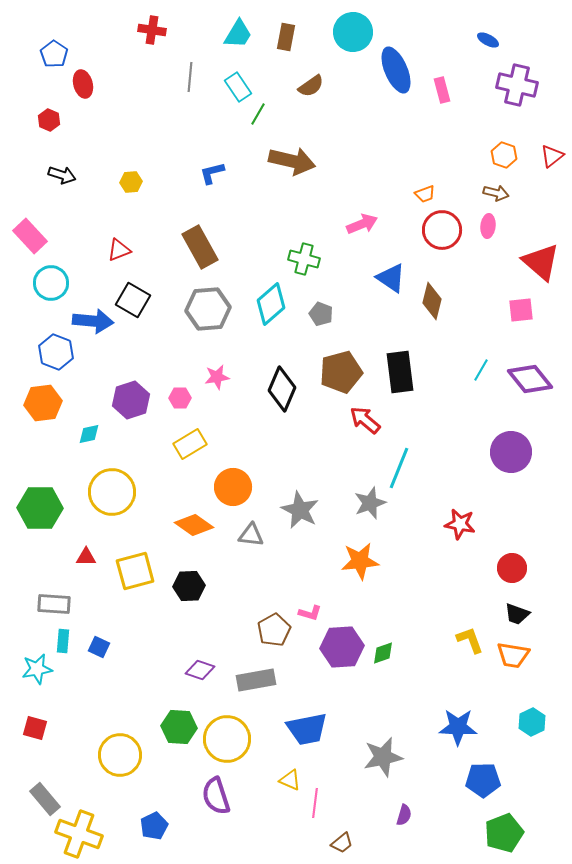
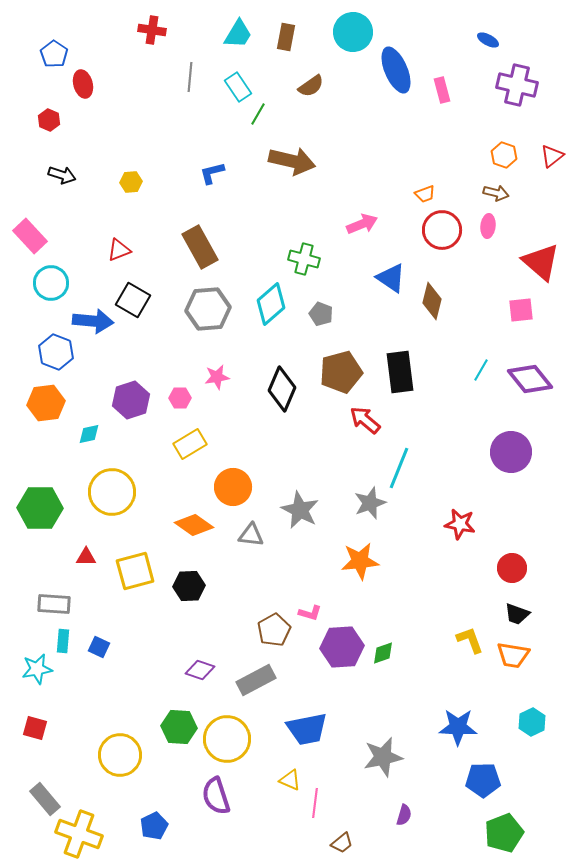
orange hexagon at (43, 403): moved 3 px right
gray rectangle at (256, 680): rotated 18 degrees counterclockwise
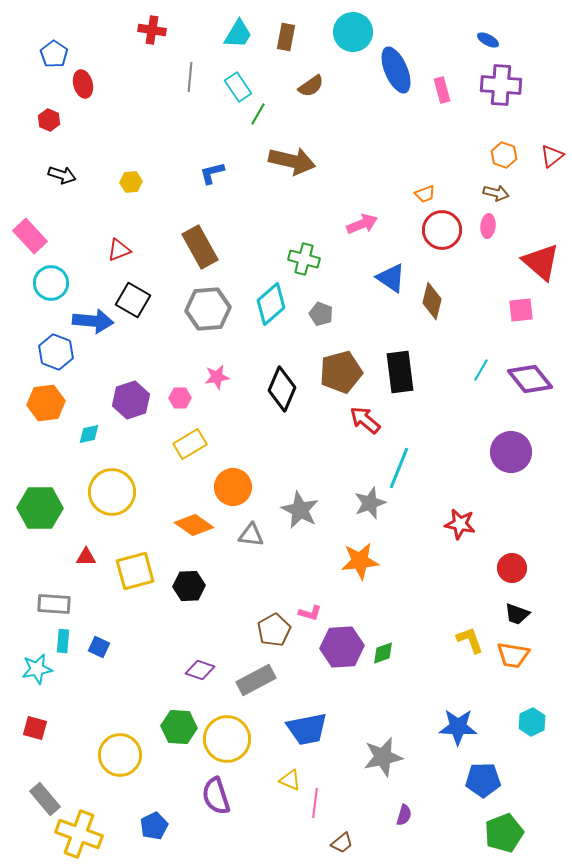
purple cross at (517, 85): moved 16 px left; rotated 9 degrees counterclockwise
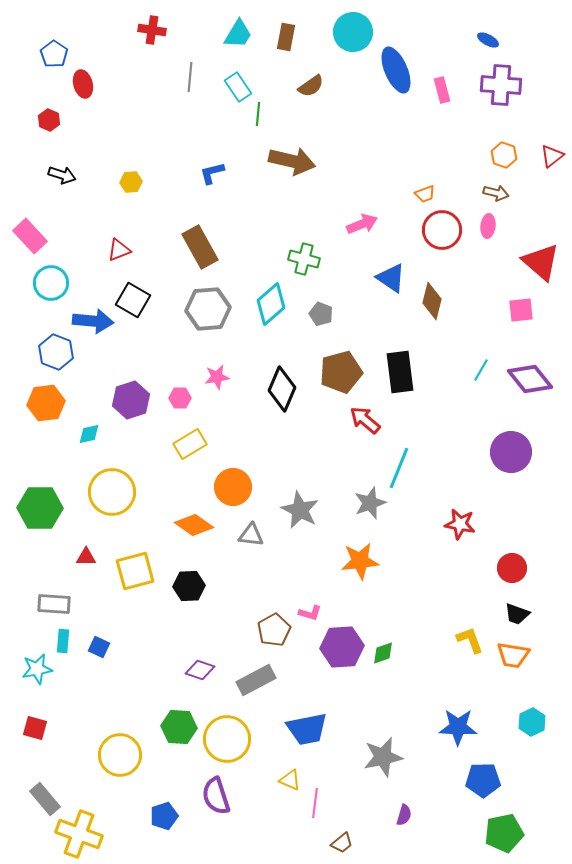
green line at (258, 114): rotated 25 degrees counterclockwise
blue pentagon at (154, 826): moved 10 px right, 10 px up; rotated 8 degrees clockwise
green pentagon at (504, 833): rotated 9 degrees clockwise
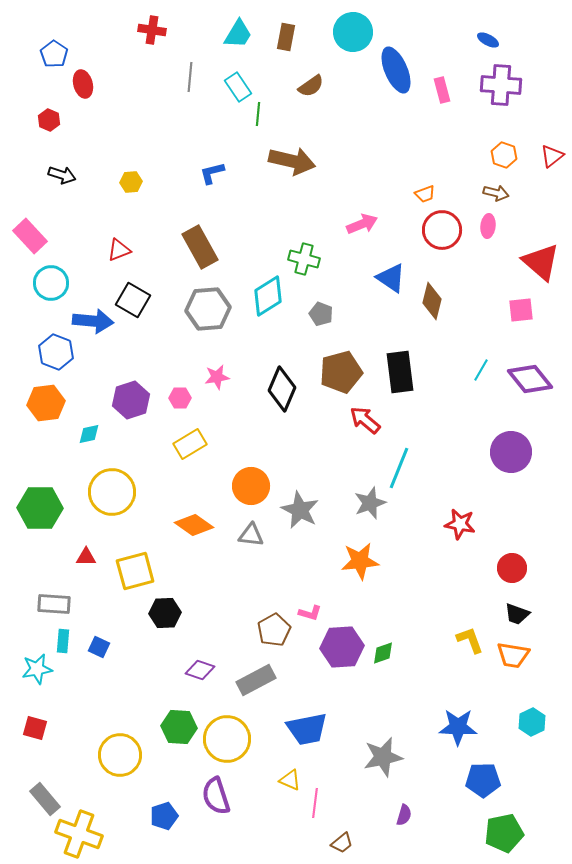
cyan diamond at (271, 304): moved 3 px left, 8 px up; rotated 9 degrees clockwise
orange circle at (233, 487): moved 18 px right, 1 px up
black hexagon at (189, 586): moved 24 px left, 27 px down
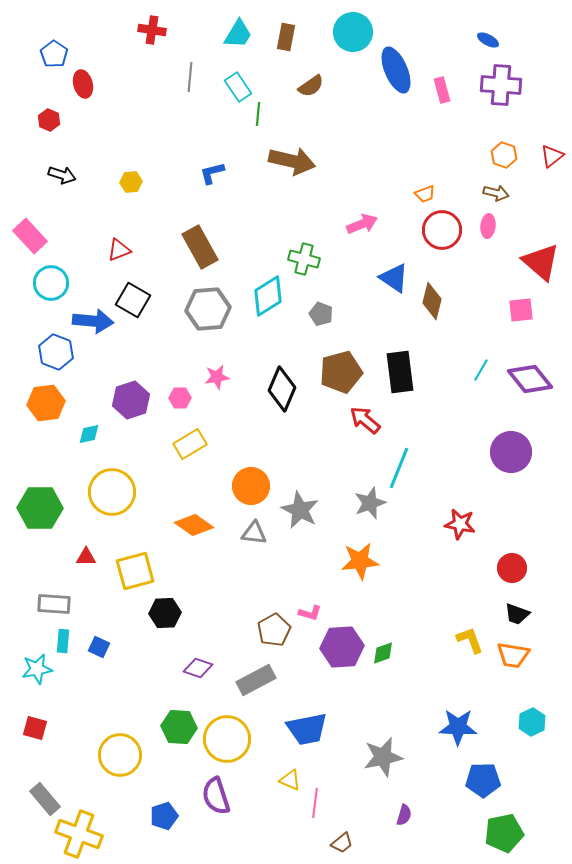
blue triangle at (391, 278): moved 3 px right
gray triangle at (251, 535): moved 3 px right, 2 px up
purple diamond at (200, 670): moved 2 px left, 2 px up
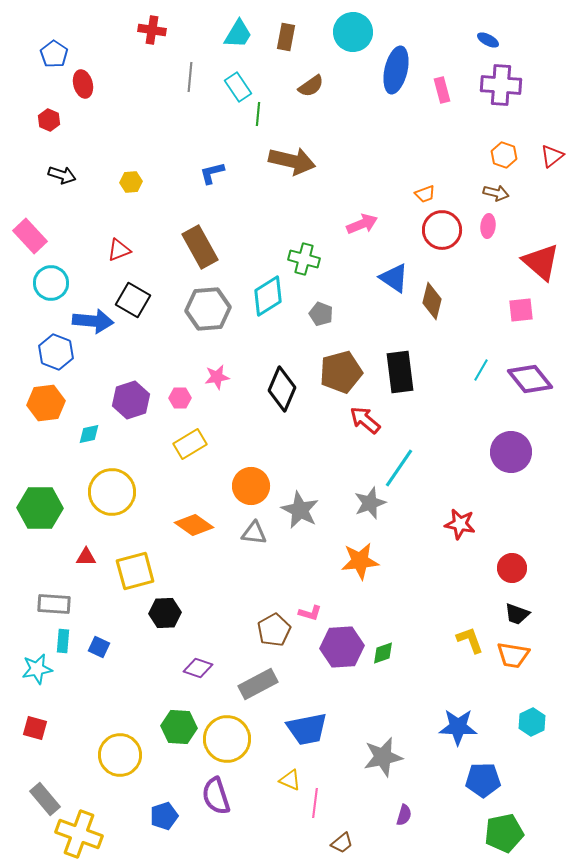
blue ellipse at (396, 70): rotated 36 degrees clockwise
cyan line at (399, 468): rotated 12 degrees clockwise
gray rectangle at (256, 680): moved 2 px right, 4 px down
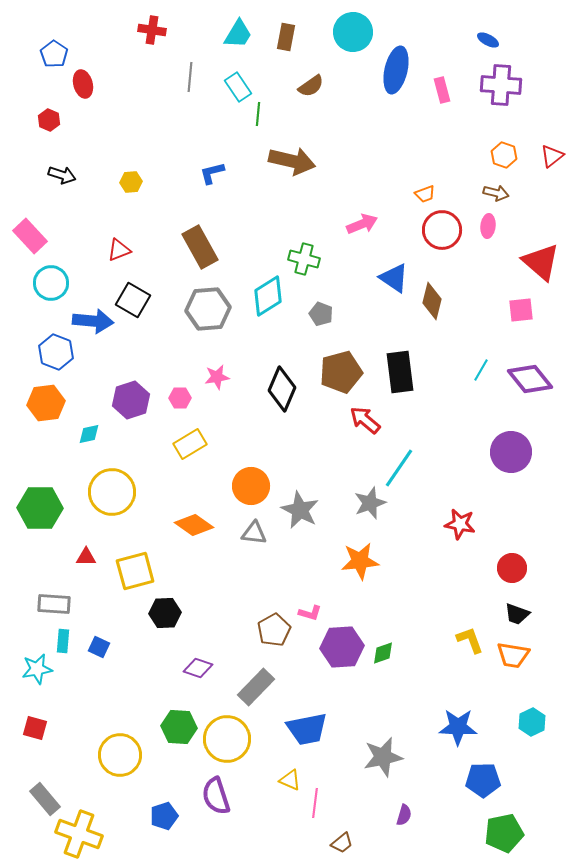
gray rectangle at (258, 684): moved 2 px left, 3 px down; rotated 18 degrees counterclockwise
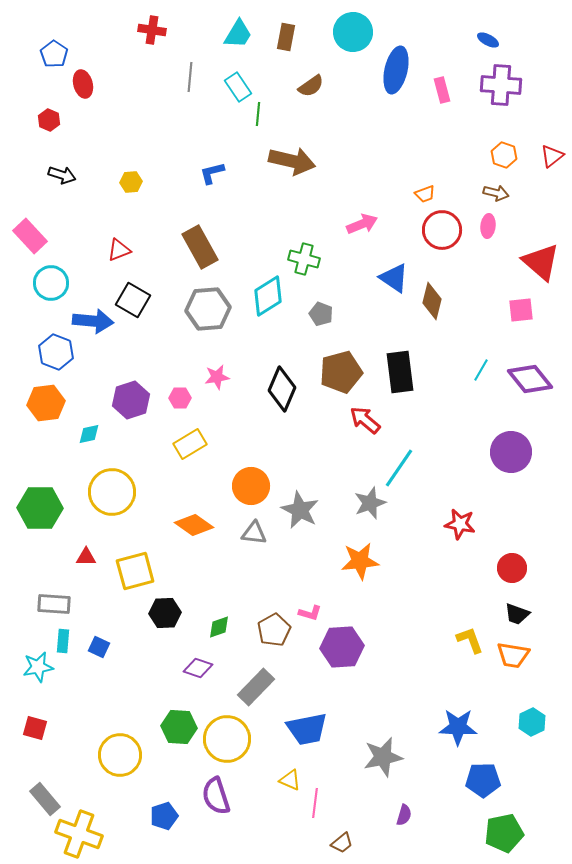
green diamond at (383, 653): moved 164 px left, 26 px up
cyan star at (37, 669): moved 1 px right, 2 px up
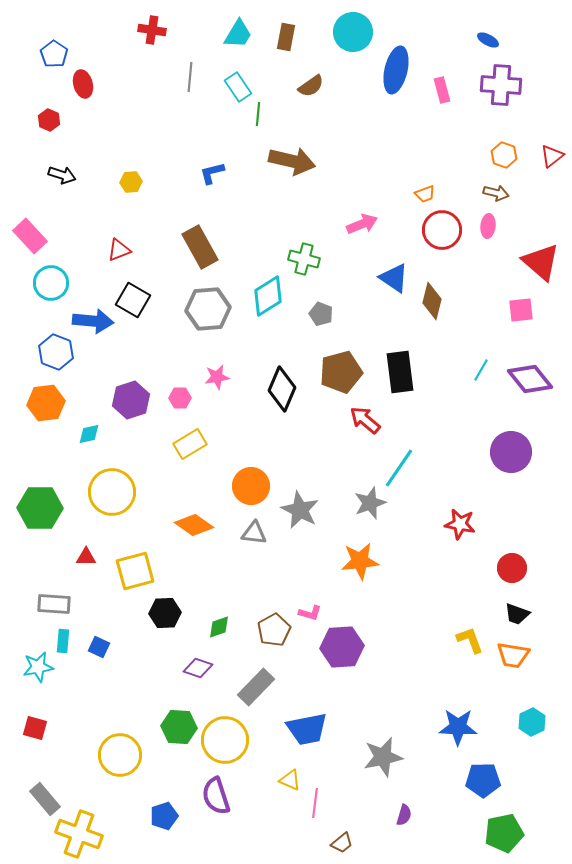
yellow circle at (227, 739): moved 2 px left, 1 px down
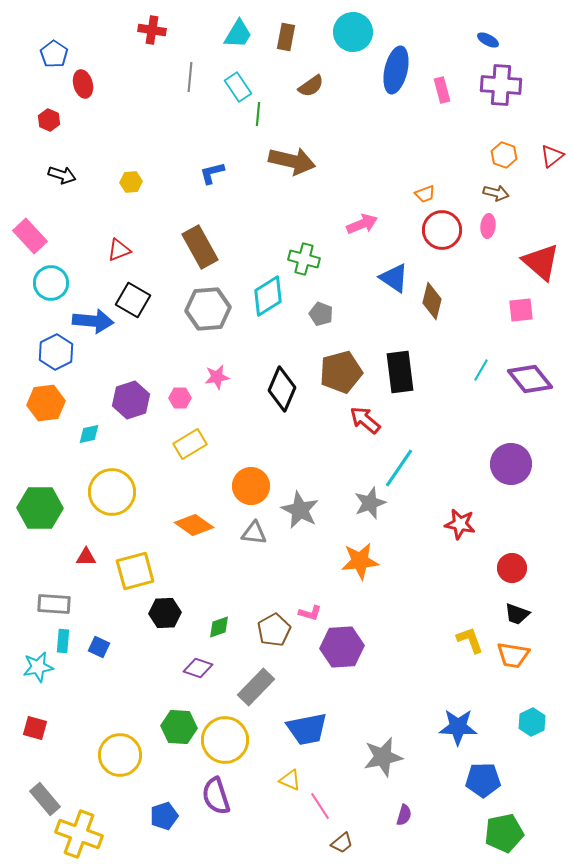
blue hexagon at (56, 352): rotated 12 degrees clockwise
purple circle at (511, 452): moved 12 px down
pink line at (315, 803): moved 5 px right, 3 px down; rotated 40 degrees counterclockwise
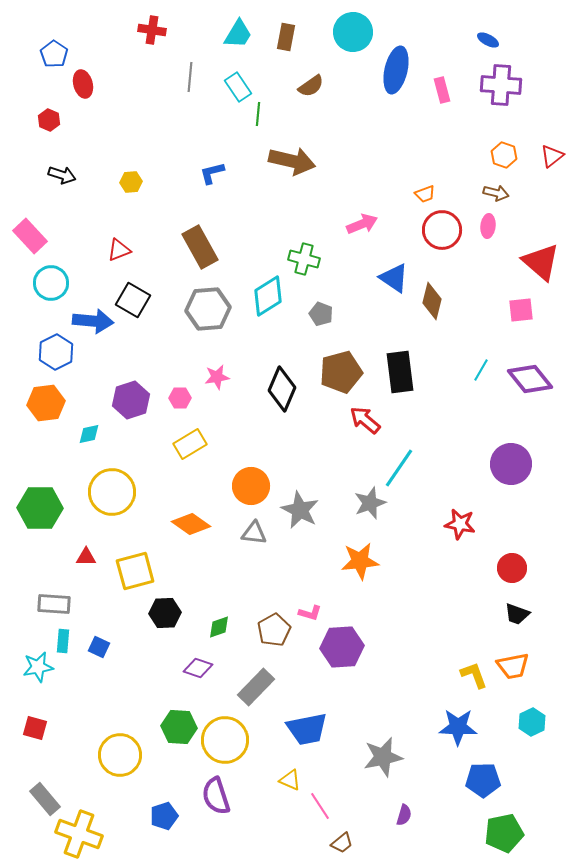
orange diamond at (194, 525): moved 3 px left, 1 px up
yellow L-shape at (470, 640): moved 4 px right, 35 px down
orange trapezoid at (513, 655): moved 11 px down; rotated 20 degrees counterclockwise
